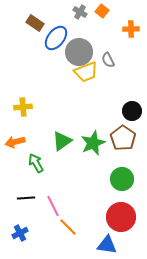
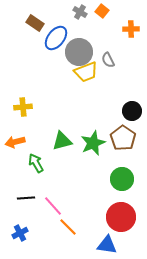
green triangle: rotated 20 degrees clockwise
pink line: rotated 15 degrees counterclockwise
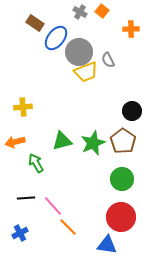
brown pentagon: moved 3 px down
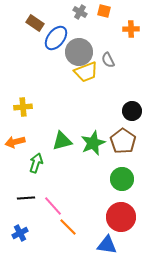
orange square: moved 2 px right; rotated 24 degrees counterclockwise
green arrow: rotated 48 degrees clockwise
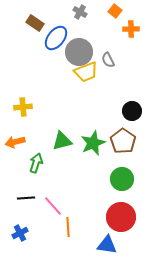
orange square: moved 11 px right; rotated 24 degrees clockwise
orange line: rotated 42 degrees clockwise
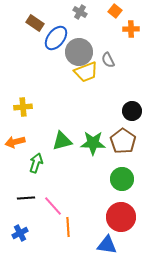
green star: rotated 25 degrees clockwise
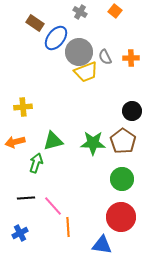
orange cross: moved 29 px down
gray semicircle: moved 3 px left, 3 px up
green triangle: moved 9 px left
blue triangle: moved 5 px left
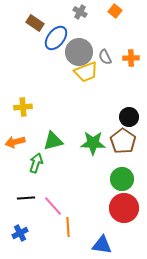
black circle: moved 3 px left, 6 px down
red circle: moved 3 px right, 9 px up
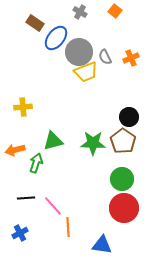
orange cross: rotated 21 degrees counterclockwise
orange arrow: moved 8 px down
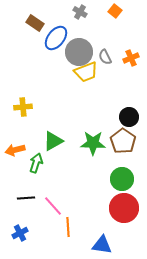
green triangle: rotated 15 degrees counterclockwise
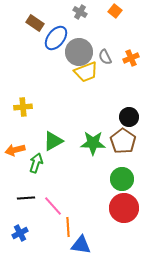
blue triangle: moved 21 px left
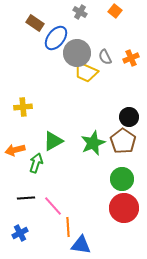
gray circle: moved 2 px left, 1 px down
yellow trapezoid: rotated 45 degrees clockwise
green star: rotated 25 degrees counterclockwise
